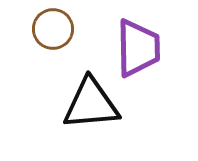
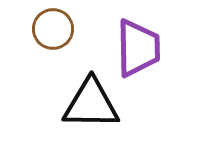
black triangle: rotated 6 degrees clockwise
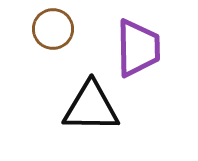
black triangle: moved 3 px down
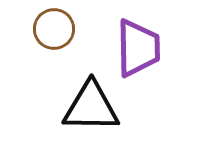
brown circle: moved 1 px right
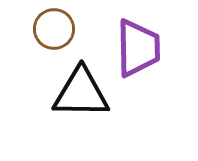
black triangle: moved 10 px left, 14 px up
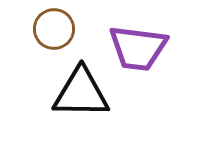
purple trapezoid: rotated 98 degrees clockwise
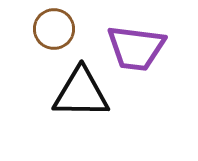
purple trapezoid: moved 2 px left
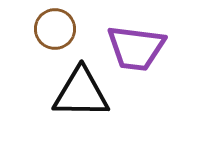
brown circle: moved 1 px right
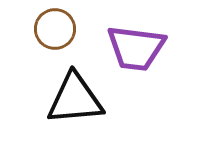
black triangle: moved 6 px left, 6 px down; rotated 6 degrees counterclockwise
